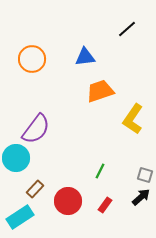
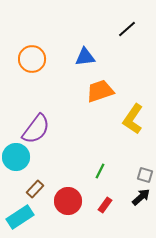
cyan circle: moved 1 px up
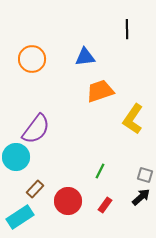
black line: rotated 48 degrees counterclockwise
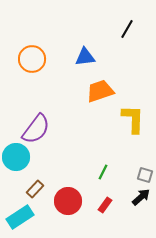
black line: rotated 30 degrees clockwise
yellow L-shape: rotated 148 degrees clockwise
green line: moved 3 px right, 1 px down
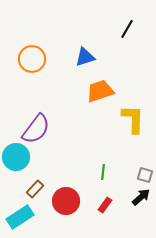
blue triangle: rotated 10 degrees counterclockwise
green line: rotated 21 degrees counterclockwise
red circle: moved 2 px left
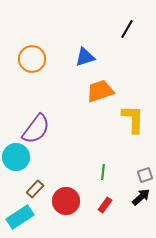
gray square: rotated 35 degrees counterclockwise
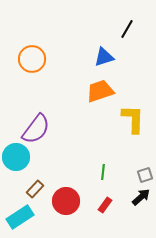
blue triangle: moved 19 px right
